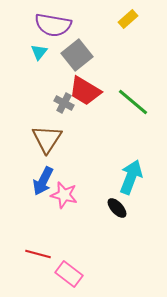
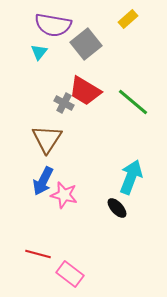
gray square: moved 9 px right, 11 px up
pink rectangle: moved 1 px right
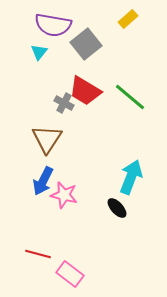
green line: moved 3 px left, 5 px up
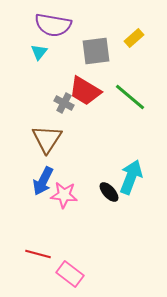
yellow rectangle: moved 6 px right, 19 px down
gray square: moved 10 px right, 7 px down; rotated 32 degrees clockwise
pink star: rotated 8 degrees counterclockwise
black ellipse: moved 8 px left, 16 px up
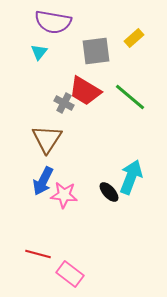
purple semicircle: moved 3 px up
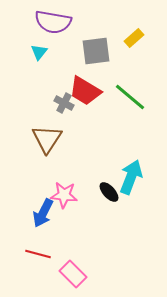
blue arrow: moved 32 px down
pink rectangle: moved 3 px right; rotated 8 degrees clockwise
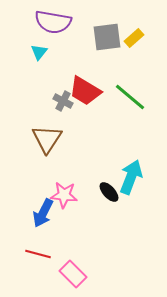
gray square: moved 11 px right, 14 px up
gray cross: moved 1 px left, 2 px up
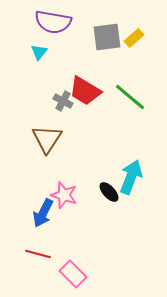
pink star: rotated 12 degrees clockwise
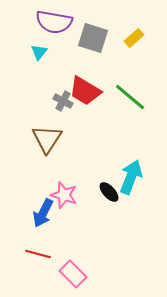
purple semicircle: moved 1 px right
gray square: moved 14 px left, 1 px down; rotated 24 degrees clockwise
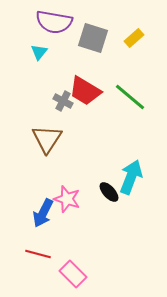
pink star: moved 3 px right, 4 px down
